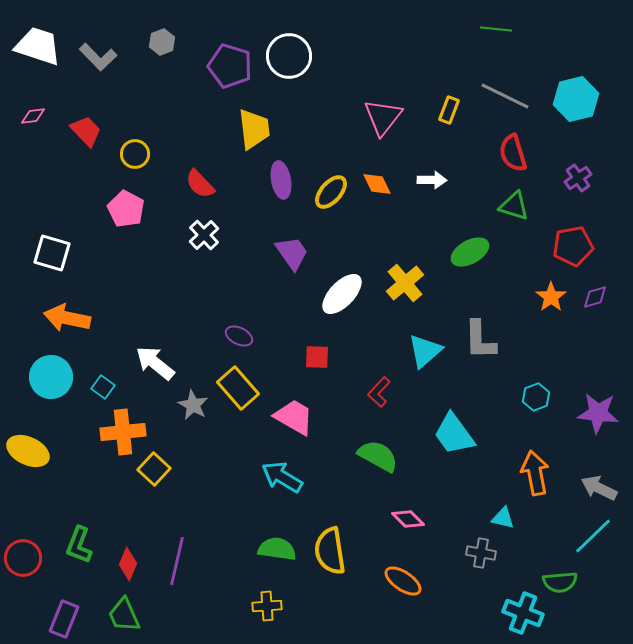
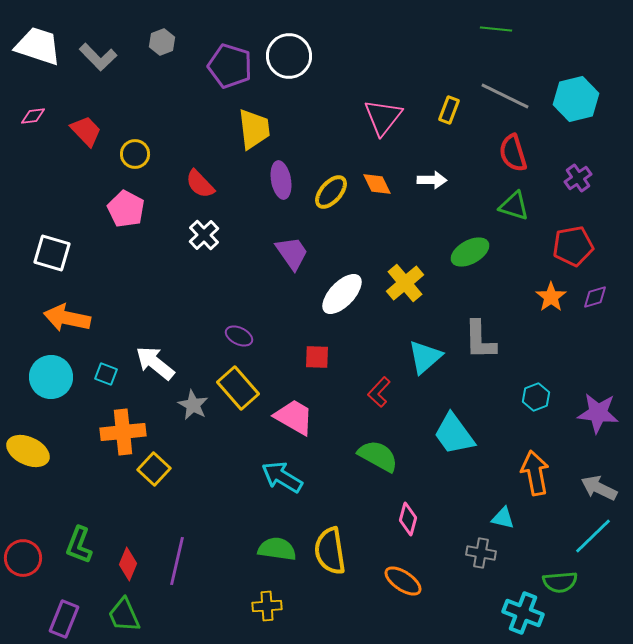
cyan triangle at (425, 351): moved 6 px down
cyan square at (103, 387): moved 3 px right, 13 px up; rotated 15 degrees counterclockwise
pink diamond at (408, 519): rotated 60 degrees clockwise
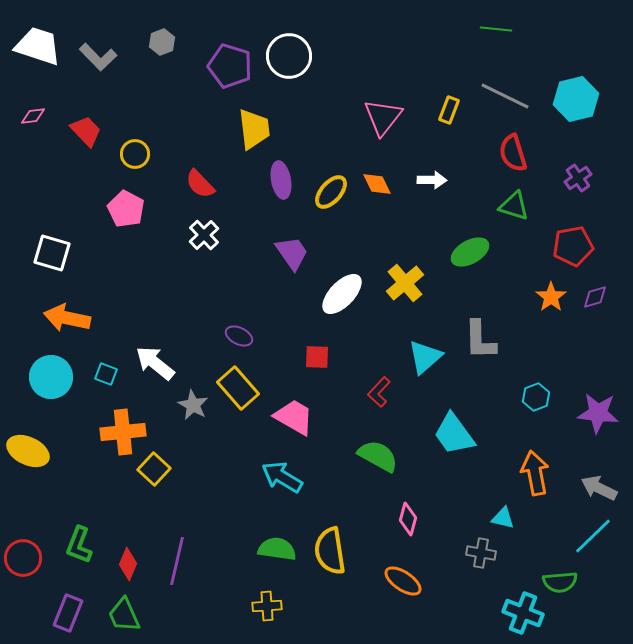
purple rectangle at (64, 619): moved 4 px right, 6 px up
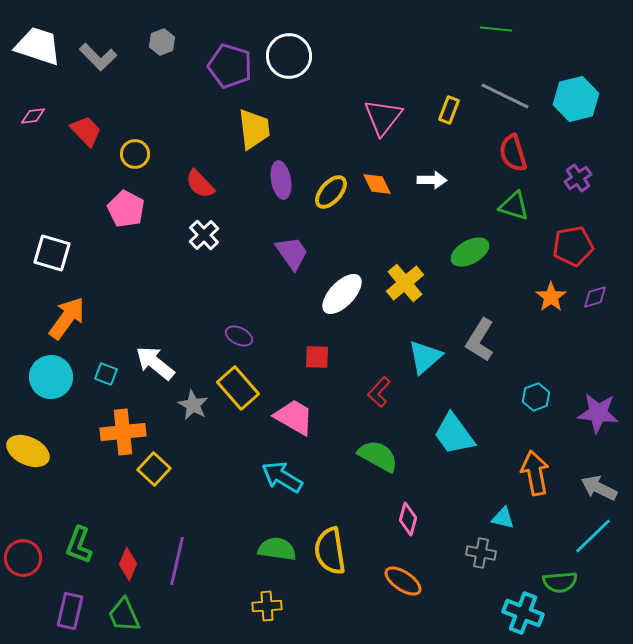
orange arrow at (67, 318): rotated 114 degrees clockwise
gray L-shape at (480, 340): rotated 33 degrees clockwise
purple rectangle at (68, 613): moved 2 px right, 2 px up; rotated 9 degrees counterclockwise
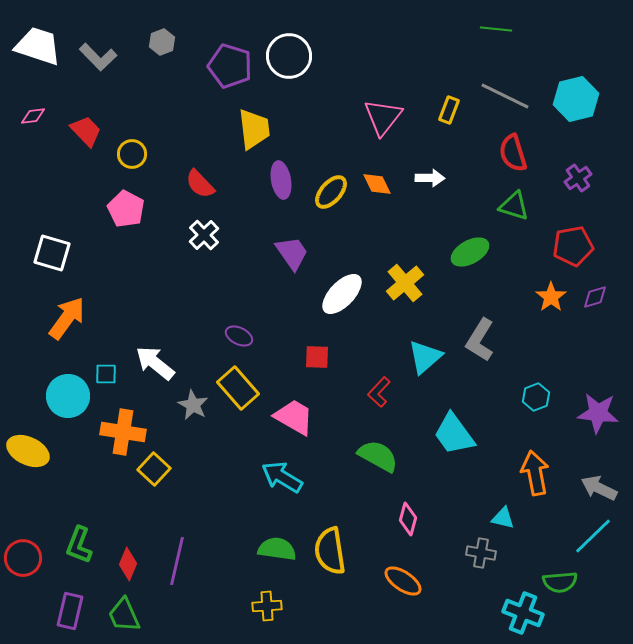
yellow circle at (135, 154): moved 3 px left
white arrow at (432, 180): moved 2 px left, 2 px up
cyan square at (106, 374): rotated 20 degrees counterclockwise
cyan circle at (51, 377): moved 17 px right, 19 px down
orange cross at (123, 432): rotated 15 degrees clockwise
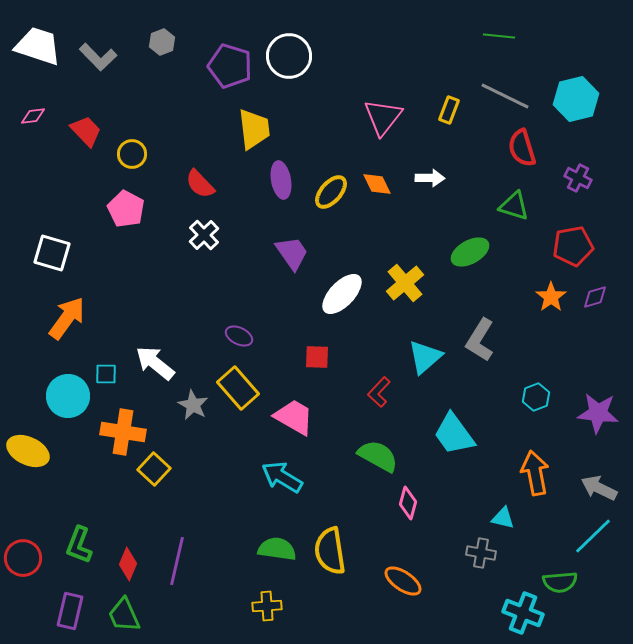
green line at (496, 29): moved 3 px right, 7 px down
red semicircle at (513, 153): moved 9 px right, 5 px up
purple cross at (578, 178): rotated 28 degrees counterclockwise
pink diamond at (408, 519): moved 16 px up
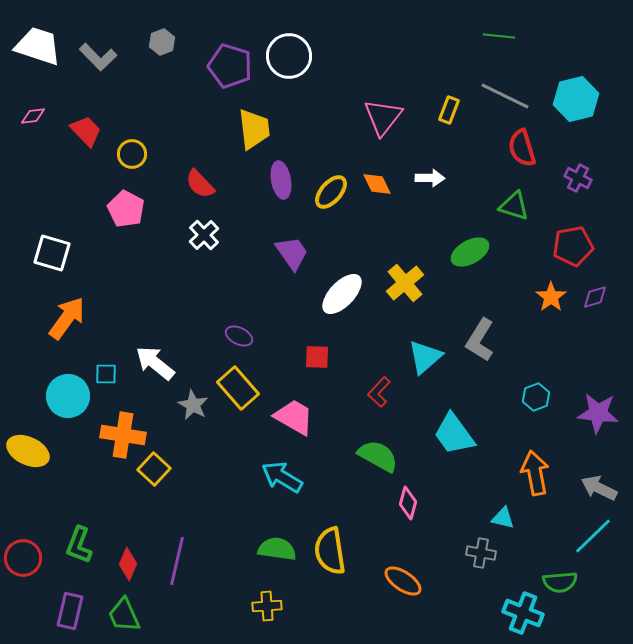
orange cross at (123, 432): moved 3 px down
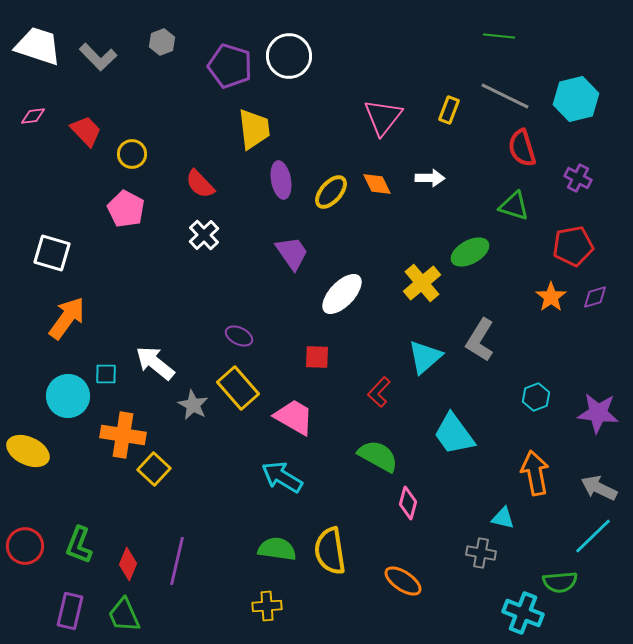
yellow cross at (405, 283): moved 17 px right
red circle at (23, 558): moved 2 px right, 12 px up
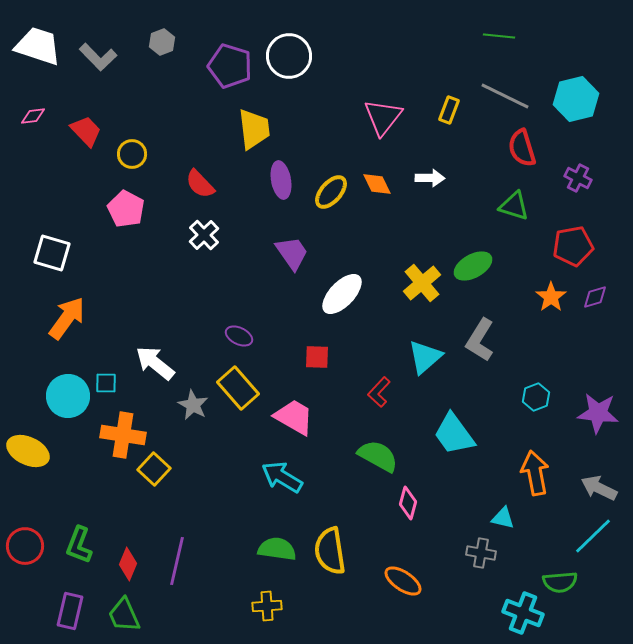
green ellipse at (470, 252): moved 3 px right, 14 px down
cyan square at (106, 374): moved 9 px down
